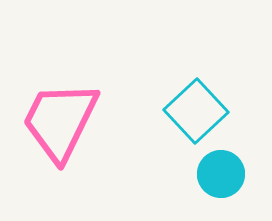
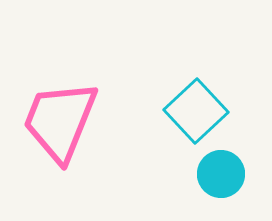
pink trapezoid: rotated 4 degrees counterclockwise
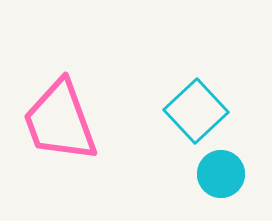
pink trapezoid: rotated 42 degrees counterclockwise
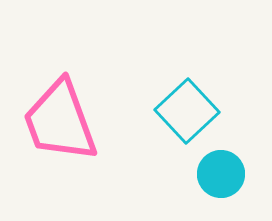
cyan square: moved 9 px left
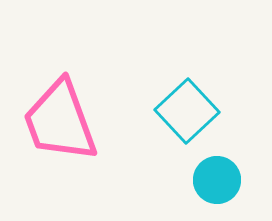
cyan circle: moved 4 px left, 6 px down
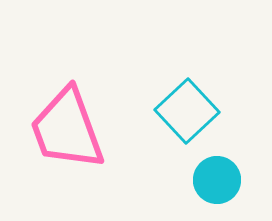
pink trapezoid: moved 7 px right, 8 px down
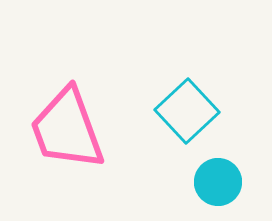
cyan circle: moved 1 px right, 2 px down
